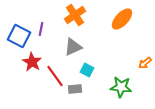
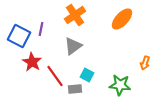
gray triangle: moved 1 px up; rotated 12 degrees counterclockwise
orange arrow: rotated 32 degrees counterclockwise
cyan square: moved 5 px down
green star: moved 1 px left, 2 px up
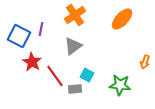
orange arrow: moved 1 px up
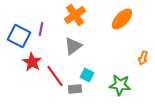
orange arrow: moved 2 px left, 4 px up
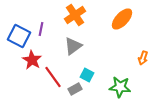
red star: moved 2 px up
red line: moved 2 px left, 1 px down
green star: moved 2 px down
gray rectangle: rotated 24 degrees counterclockwise
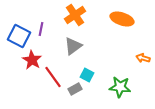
orange ellipse: rotated 65 degrees clockwise
orange arrow: rotated 88 degrees clockwise
